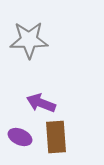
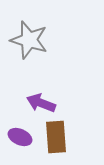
gray star: rotated 18 degrees clockwise
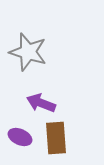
gray star: moved 1 px left, 12 px down
brown rectangle: moved 1 px down
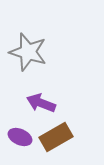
brown rectangle: moved 1 px up; rotated 64 degrees clockwise
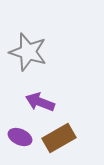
purple arrow: moved 1 px left, 1 px up
brown rectangle: moved 3 px right, 1 px down
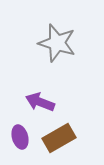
gray star: moved 29 px right, 9 px up
purple ellipse: rotated 50 degrees clockwise
